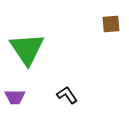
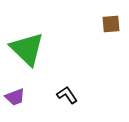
green triangle: rotated 12 degrees counterclockwise
purple trapezoid: rotated 20 degrees counterclockwise
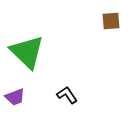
brown square: moved 3 px up
green triangle: moved 3 px down
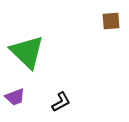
black L-shape: moved 6 px left, 7 px down; rotated 95 degrees clockwise
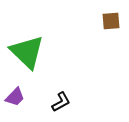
purple trapezoid: rotated 25 degrees counterclockwise
